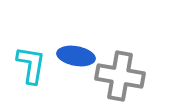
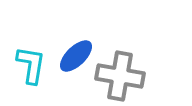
blue ellipse: rotated 54 degrees counterclockwise
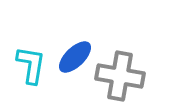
blue ellipse: moved 1 px left, 1 px down
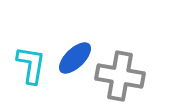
blue ellipse: moved 1 px down
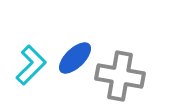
cyan L-shape: rotated 36 degrees clockwise
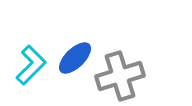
gray cross: rotated 27 degrees counterclockwise
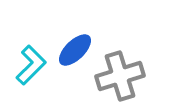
blue ellipse: moved 8 px up
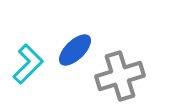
cyan L-shape: moved 3 px left, 1 px up
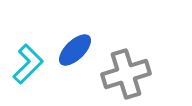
gray cross: moved 6 px right, 2 px up
